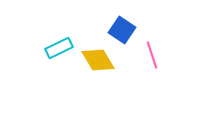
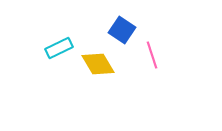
yellow diamond: moved 4 px down
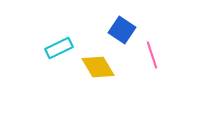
yellow diamond: moved 3 px down
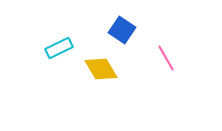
pink line: moved 14 px right, 3 px down; rotated 12 degrees counterclockwise
yellow diamond: moved 3 px right, 2 px down
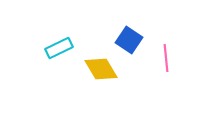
blue square: moved 7 px right, 10 px down
pink line: rotated 24 degrees clockwise
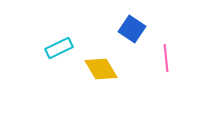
blue square: moved 3 px right, 11 px up
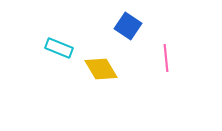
blue square: moved 4 px left, 3 px up
cyan rectangle: rotated 48 degrees clockwise
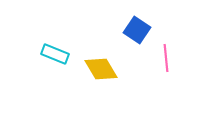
blue square: moved 9 px right, 4 px down
cyan rectangle: moved 4 px left, 6 px down
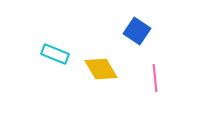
blue square: moved 1 px down
pink line: moved 11 px left, 20 px down
